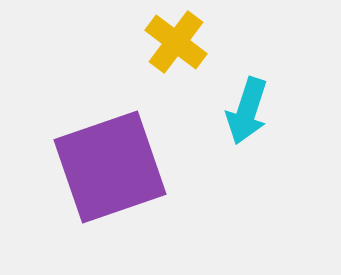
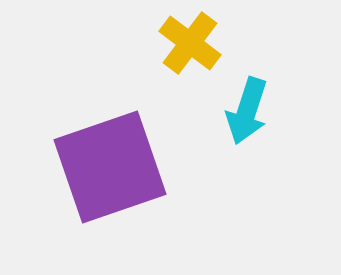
yellow cross: moved 14 px right, 1 px down
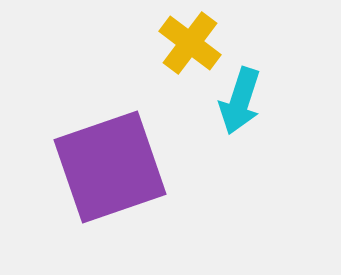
cyan arrow: moved 7 px left, 10 px up
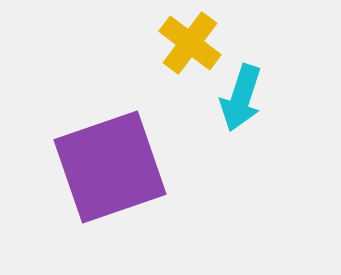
cyan arrow: moved 1 px right, 3 px up
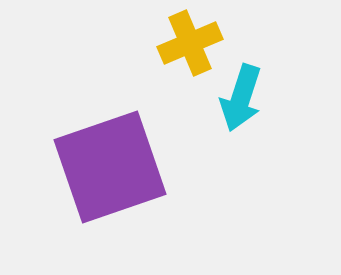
yellow cross: rotated 30 degrees clockwise
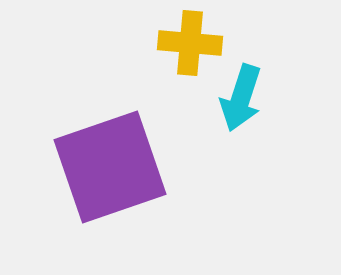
yellow cross: rotated 28 degrees clockwise
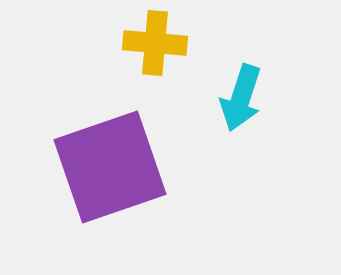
yellow cross: moved 35 px left
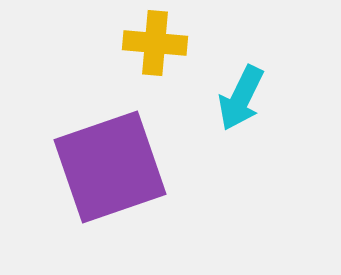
cyan arrow: rotated 8 degrees clockwise
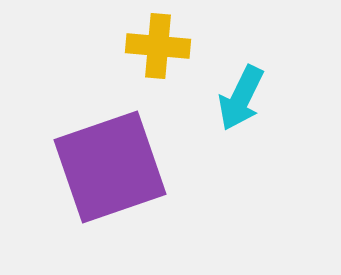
yellow cross: moved 3 px right, 3 px down
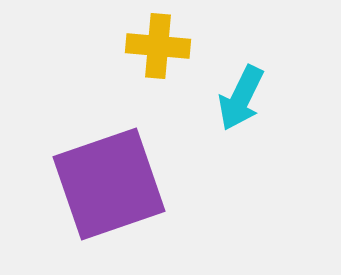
purple square: moved 1 px left, 17 px down
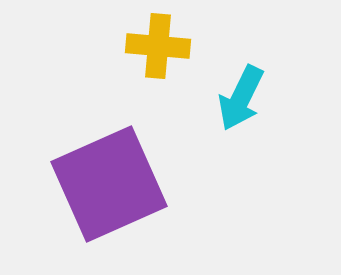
purple square: rotated 5 degrees counterclockwise
